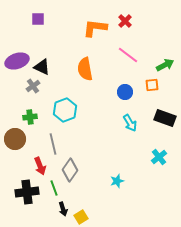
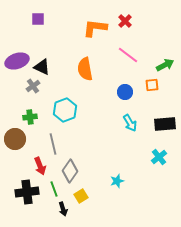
black rectangle: moved 6 px down; rotated 25 degrees counterclockwise
gray diamond: moved 1 px down
green line: moved 1 px down
yellow square: moved 21 px up
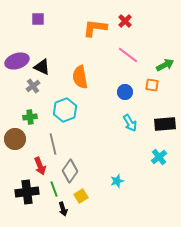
orange semicircle: moved 5 px left, 8 px down
orange square: rotated 16 degrees clockwise
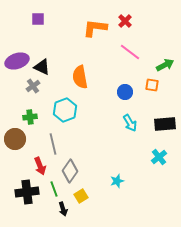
pink line: moved 2 px right, 3 px up
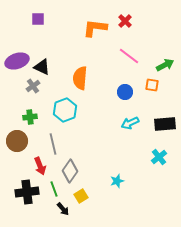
pink line: moved 1 px left, 4 px down
orange semicircle: moved 1 px down; rotated 15 degrees clockwise
cyan arrow: rotated 96 degrees clockwise
brown circle: moved 2 px right, 2 px down
black arrow: rotated 24 degrees counterclockwise
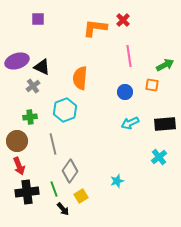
red cross: moved 2 px left, 1 px up
pink line: rotated 45 degrees clockwise
red arrow: moved 21 px left
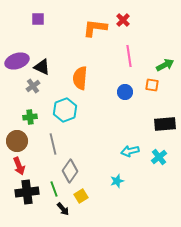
cyan arrow: moved 28 px down; rotated 12 degrees clockwise
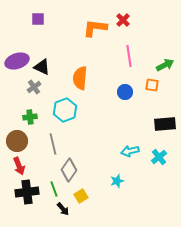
gray cross: moved 1 px right, 1 px down
gray diamond: moved 1 px left, 1 px up
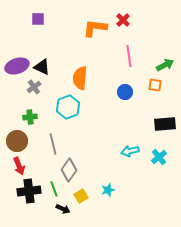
purple ellipse: moved 5 px down
orange square: moved 3 px right
cyan hexagon: moved 3 px right, 3 px up
cyan star: moved 9 px left, 9 px down
black cross: moved 2 px right, 1 px up
black arrow: rotated 24 degrees counterclockwise
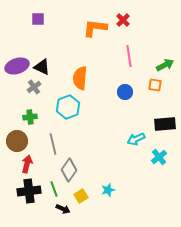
cyan arrow: moved 6 px right, 12 px up; rotated 12 degrees counterclockwise
red arrow: moved 8 px right, 2 px up; rotated 144 degrees counterclockwise
